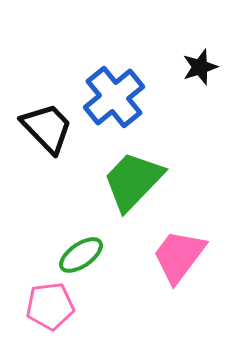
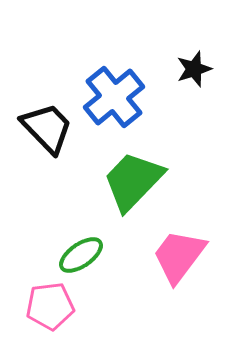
black star: moved 6 px left, 2 px down
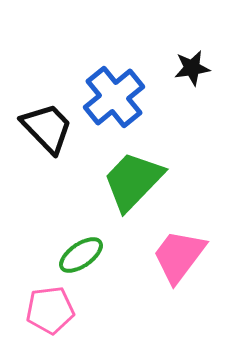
black star: moved 2 px left, 1 px up; rotated 9 degrees clockwise
pink pentagon: moved 4 px down
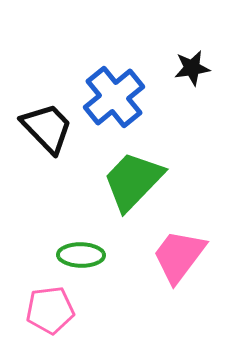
green ellipse: rotated 36 degrees clockwise
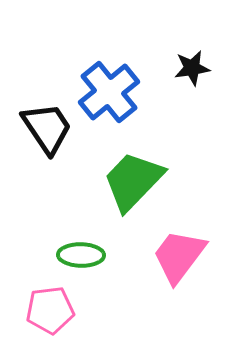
blue cross: moved 5 px left, 5 px up
black trapezoid: rotated 10 degrees clockwise
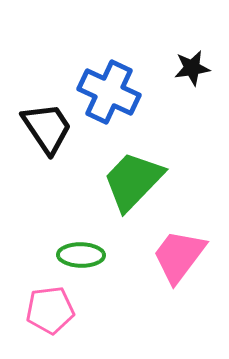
blue cross: rotated 26 degrees counterclockwise
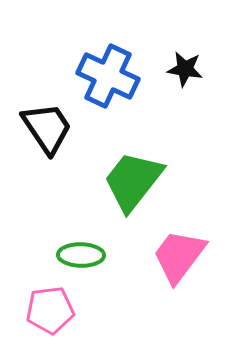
black star: moved 7 px left, 1 px down; rotated 18 degrees clockwise
blue cross: moved 1 px left, 16 px up
green trapezoid: rotated 6 degrees counterclockwise
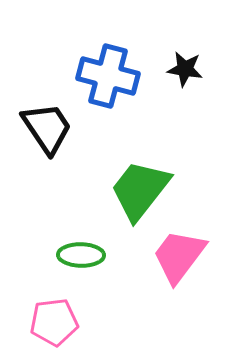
blue cross: rotated 10 degrees counterclockwise
green trapezoid: moved 7 px right, 9 px down
pink pentagon: moved 4 px right, 12 px down
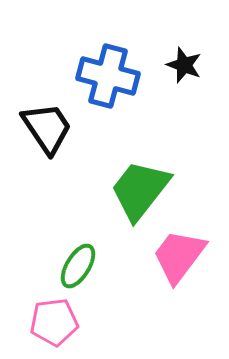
black star: moved 1 px left, 4 px up; rotated 12 degrees clockwise
green ellipse: moved 3 px left, 11 px down; rotated 60 degrees counterclockwise
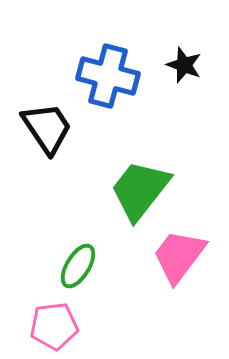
pink pentagon: moved 4 px down
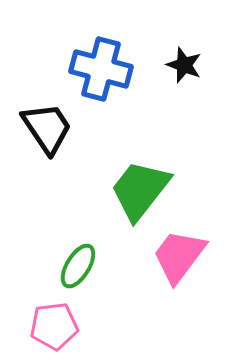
blue cross: moved 7 px left, 7 px up
